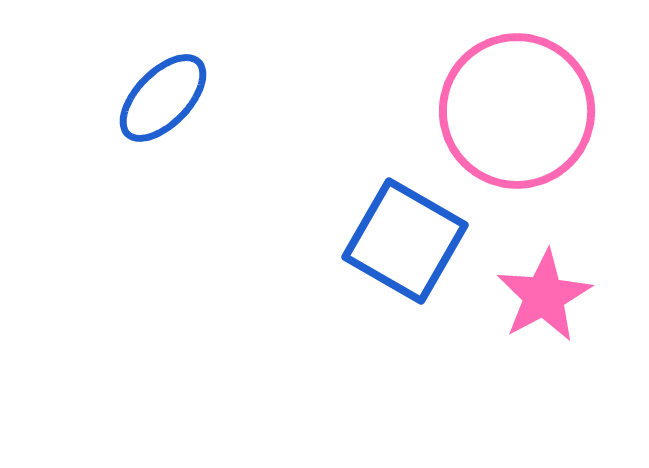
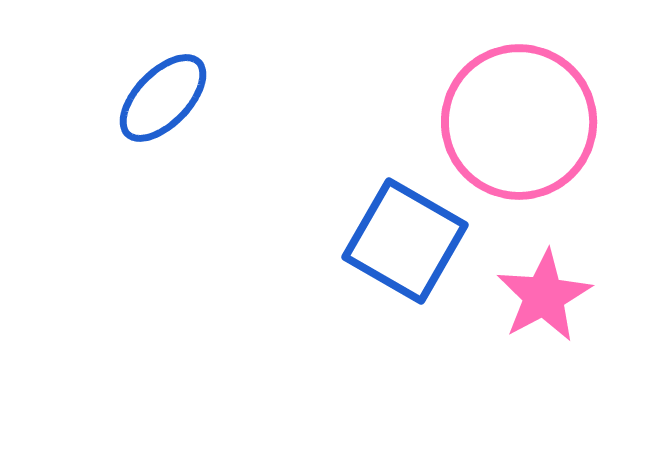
pink circle: moved 2 px right, 11 px down
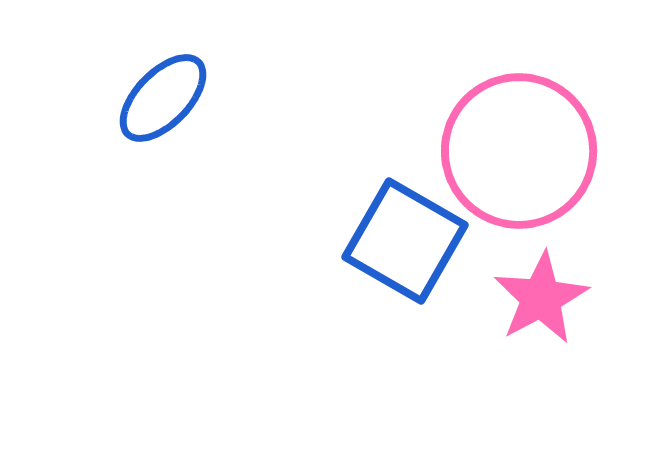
pink circle: moved 29 px down
pink star: moved 3 px left, 2 px down
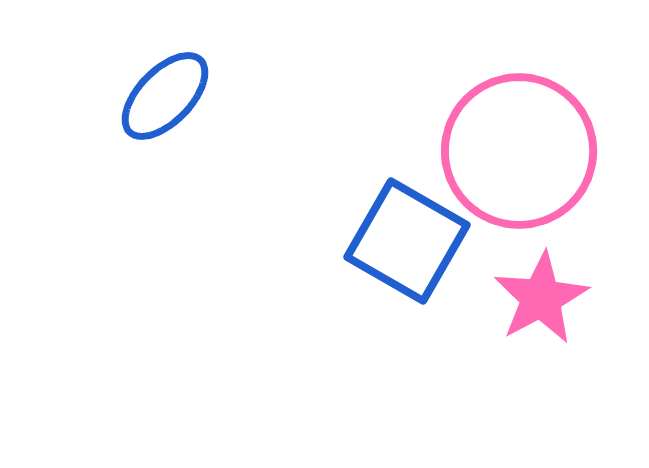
blue ellipse: moved 2 px right, 2 px up
blue square: moved 2 px right
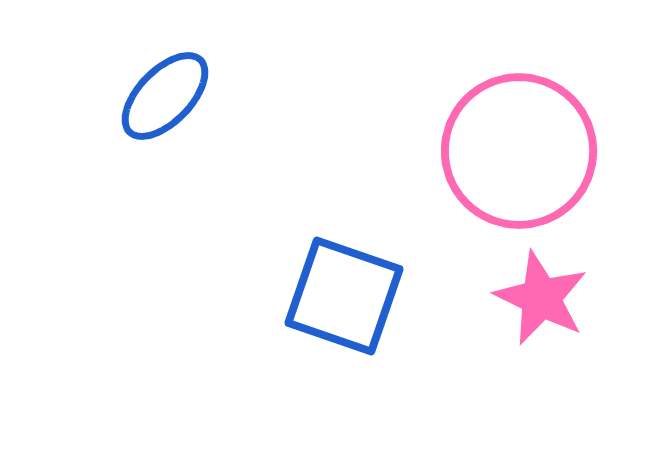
blue square: moved 63 px left, 55 px down; rotated 11 degrees counterclockwise
pink star: rotated 18 degrees counterclockwise
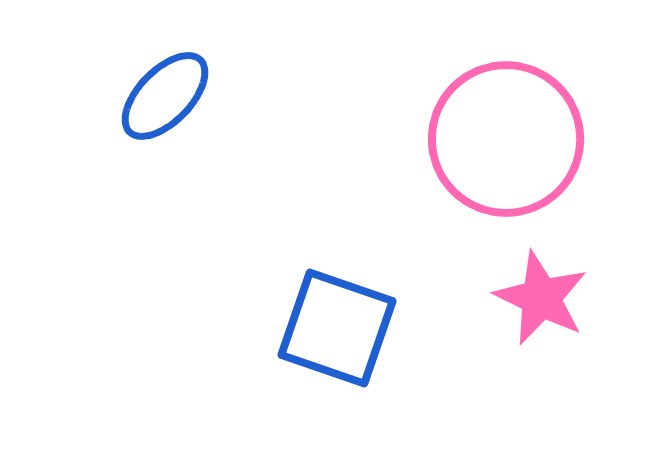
pink circle: moved 13 px left, 12 px up
blue square: moved 7 px left, 32 px down
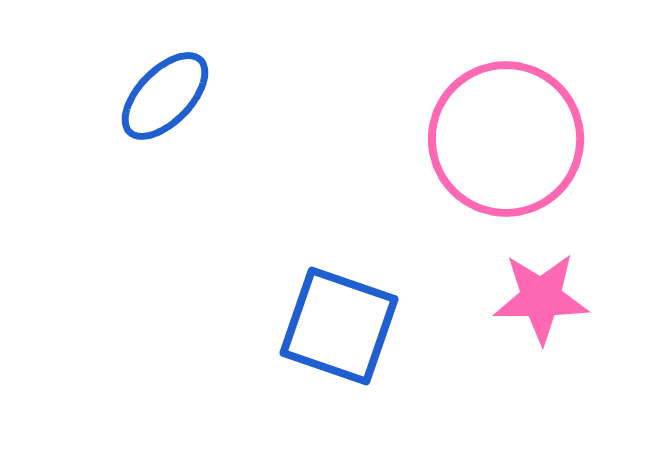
pink star: rotated 26 degrees counterclockwise
blue square: moved 2 px right, 2 px up
